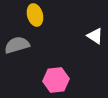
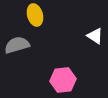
pink hexagon: moved 7 px right
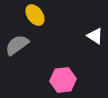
yellow ellipse: rotated 20 degrees counterclockwise
gray semicircle: rotated 20 degrees counterclockwise
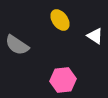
yellow ellipse: moved 25 px right, 5 px down
gray semicircle: rotated 110 degrees counterclockwise
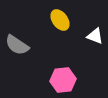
white triangle: rotated 12 degrees counterclockwise
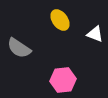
white triangle: moved 2 px up
gray semicircle: moved 2 px right, 3 px down
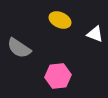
yellow ellipse: rotated 30 degrees counterclockwise
pink hexagon: moved 5 px left, 4 px up
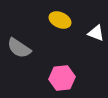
white triangle: moved 1 px right, 1 px up
pink hexagon: moved 4 px right, 2 px down
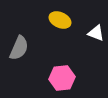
gray semicircle: rotated 100 degrees counterclockwise
